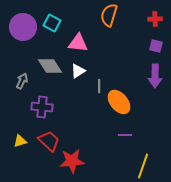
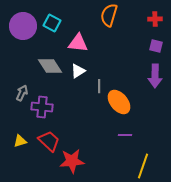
purple circle: moved 1 px up
gray arrow: moved 12 px down
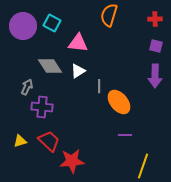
gray arrow: moved 5 px right, 6 px up
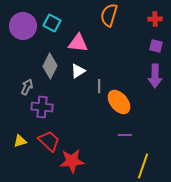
gray diamond: rotated 60 degrees clockwise
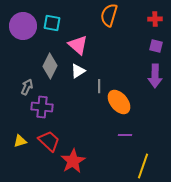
cyan square: rotated 18 degrees counterclockwise
pink triangle: moved 2 px down; rotated 35 degrees clockwise
red star: moved 1 px right; rotated 25 degrees counterclockwise
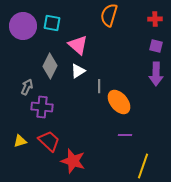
purple arrow: moved 1 px right, 2 px up
red star: rotated 25 degrees counterclockwise
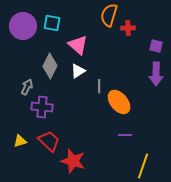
red cross: moved 27 px left, 9 px down
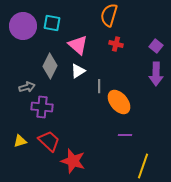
red cross: moved 12 px left, 16 px down; rotated 16 degrees clockwise
purple square: rotated 24 degrees clockwise
gray arrow: rotated 49 degrees clockwise
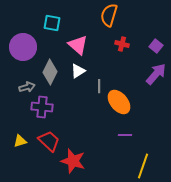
purple circle: moved 21 px down
red cross: moved 6 px right
gray diamond: moved 6 px down
purple arrow: rotated 140 degrees counterclockwise
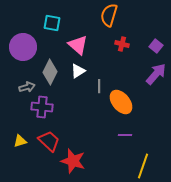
orange ellipse: moved 2 px right
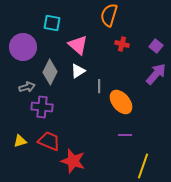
red trapezoid: rotated 20 degrees counterclockwise
